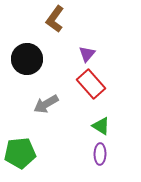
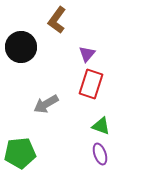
brown L-shape: moved 2 px right, 1 px down
black circle: moved 6 px left, 12 px up
red rectangle: rotated 60 degrees clockwise
green triangle: rotated 12 degrees counterclockwise
purple ellipse: rotated 20 degrees counterclockwise
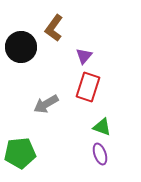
brown L-shape: moved 3 px left, 8 px down
purple triangle: moved 3 px left, 2 px down
red rectangle: moved 3 px left, 3 px down
green triangle: moved 1 px right, 1 px down
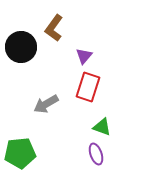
purple ellipse: moved 4 px left
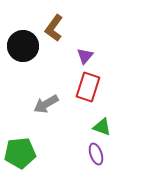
black circle: moved 2 px right, 1 px up
purple triangle: moved 1 px right
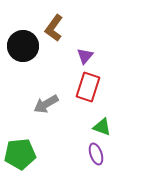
green pentagon: moved 1 px down
